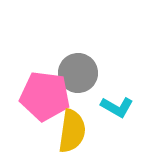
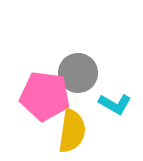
cyan L-shape: moved 2 px left, 3 px up
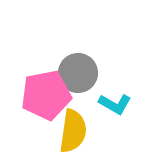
pink pentagon: moved 1 px right, 1 px up; rotated 18 degrees counterclockwise
yellow semicircle: moved 1 px right
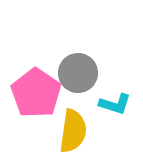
pink pentagon: moved 10 px left, 2 px up; rotated 27 degrees counterclockwise
cyan L-shape: rotated 12 degrees counterclockwise
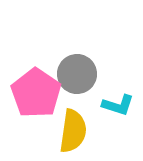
gray circle: moved 1 px left, 1 px down
cyan L-shape: moved 3 px right, 1 px down
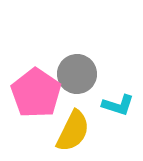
yellow semicircle: rotated 18 degrees clockwise
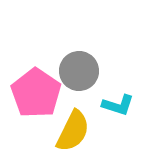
gray circle: moved 2 px right, 3 px up
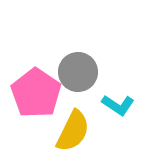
gray circle: moved 1 px left, 1 px down
cyan L-shape: rotated 16 degrees clockwise
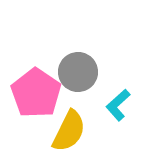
cyan L-shape: rotated 104 degrees clockwise
yellow semicircle: moved 4 px left
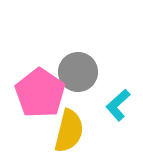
pink pentagon: moved 4 px right
yellow semicircle: rotated 12 degrees counterclockwise
